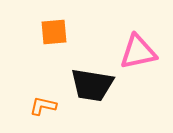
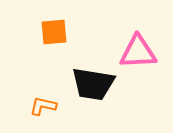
pink triangle: rotated 9 degrees clockwise
black trapezoid: moved 1 px right, 1 px up
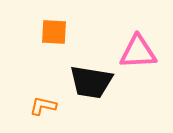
orange square: rotated 8 degrees clockwise
black trapezoid: moved 2 px left, 2 px up
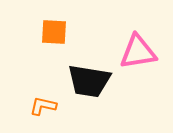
pink triangle: rotated 6 degrees counterclockwise
black trapezoid: moved 2 px left, 1 px up
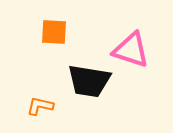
pink triangle: moved 7 px left, 2 px up; rotated 27 degrees clockwise
orange L-shape: moved 3 px left
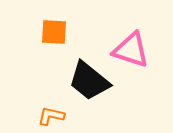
black trapezoid: rotated 30 degrees clockwise
orange L-shape: moved 11 px right, 10 px down
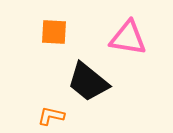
pink triangle: moved 3 px left, 12 px up; rotated 9 degrees counterclockwise
black trapezoid: moved 1 px left, 1 px down
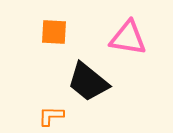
orange L-shape: rotated 12 degrees counterclockwise
